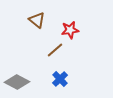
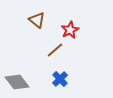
red star: rotated 18 degrees counterclockwise
gray diamond: rotated 25 degrees clockwise
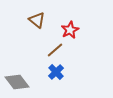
blue cross: moved 4 px left, 7 px up
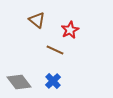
brown line: rotated 66 degrees clockwise
blue cross: moved 3 px left, 9 px down
gray diamond: moved 2 px right
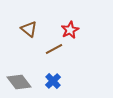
brown triangle: moved 8 px left, 9 px down
brown line: moved 1 px left, 1 px up; rotated 54 degrees counterclockwise
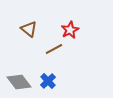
blue cross: moved 5 px left
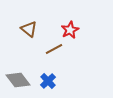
gray diamond: moved 1 px left, 2 px up
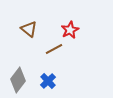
gray diamond: rotated 75 degrees clockwise
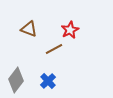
brown triangle: rotated 18 degrees counterclockwise
gray diamond: moved 2 px left
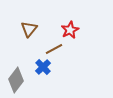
brown triangle: rotated 48 degrees clockwise
blue cross: moved 5 px left, 14 px up
